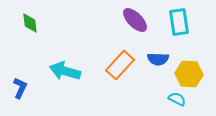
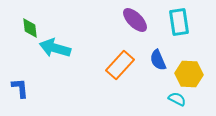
green diamond: moved 5 px down
blue semicircle: moved 1 px down; rotated 65 degrees clockwise
cyan arrow: moved 10 px left, 23 px up
blue L-shape: rotated 30 degrees counterclockwise
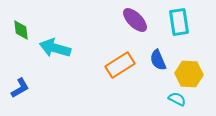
green diamond: moved 9 px left, 2 px down
orange rectangle: rotated 16 degrees clockwise
blue L-shape: rotated 65 degrees clockwise
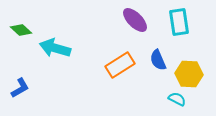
green diamond: rotated 40 degrees counterclockwise
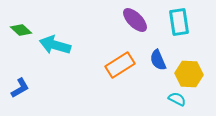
cyan arrow: moved 3 px up
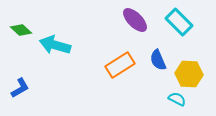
cyan rectangle: rotated 36 degrees counterclockwise
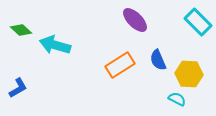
cyan rectangle: moved 19 px right
blue L-shape: moved 2 px left
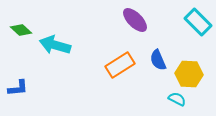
blue L-shape: rotated 25 degrees clockwise
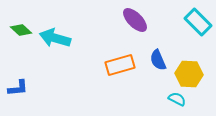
cyan arrow: moved 7 px up
orange rectangle: rotated 16 degrees clockwise
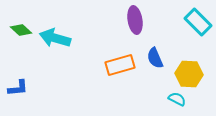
purple ellipse: rotated 36 degrees clockwise
blue semicircle: moved 3 px left, 2 px up
